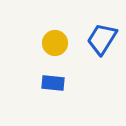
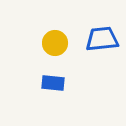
blue trapezoid: rotated 52 degrees clockwise
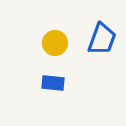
blue trapezoid: rotated 116 degrees clockwise
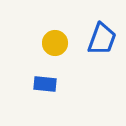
blue rectangle: moved 8 px left, 1 px down
